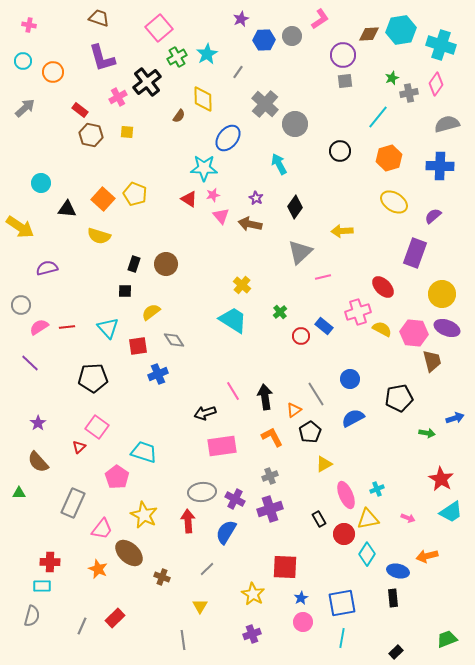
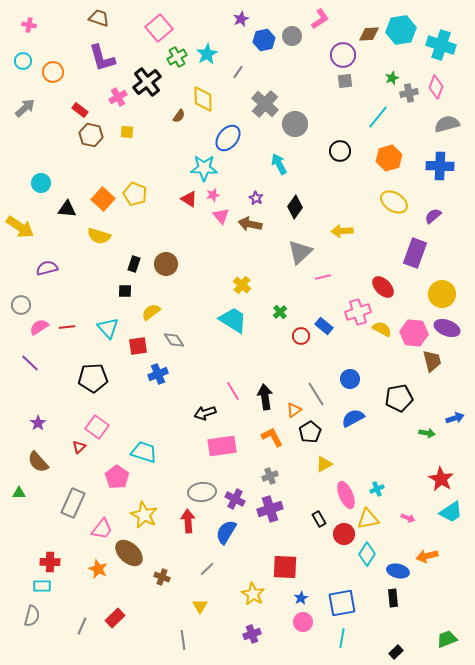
blue hexagon at (264, 40): rotated 10 degrees counterclockwise
pink diamond at (436, 84): moved 3 px down; rotated 15 degrees counterclockwise
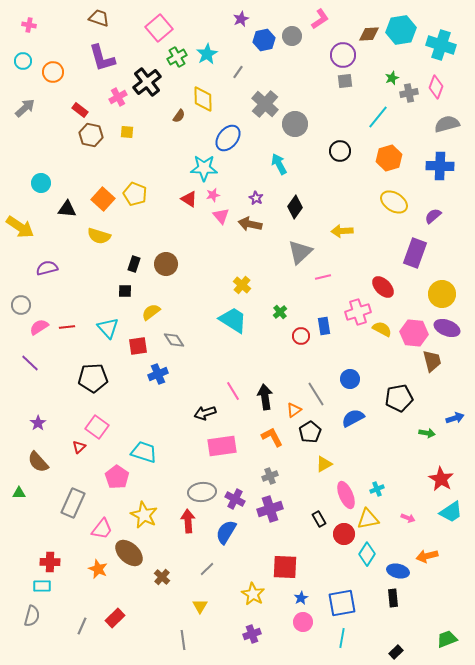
blue rectangle at (324, 326): rotated 42 degrees clockwise
brown cross at (162, 577): rotated 21 degrees clockwise
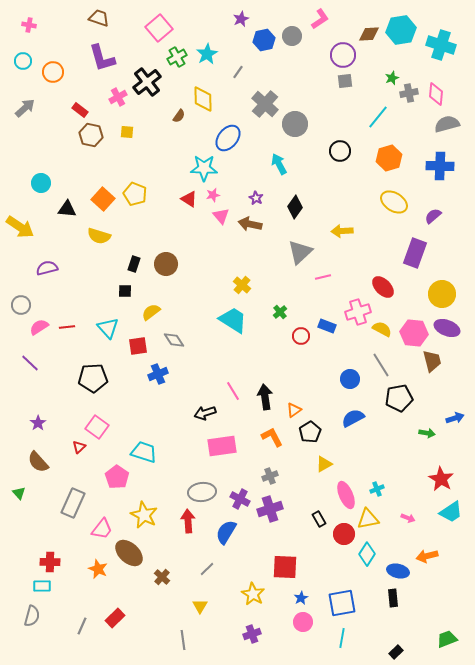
pink diamond at (436, 87): moved 7 px down; rotated 15 degrees counterclockwise
blue rectangle at (324, 326): moved 3 px right; rotated 60 degrees counterclockwise
gray line at (316, 394): moved 65 px right, 29 px up
green triangle at (19, 493): rotated 48 degrees clockwise
purple cross at (235, 499): moved 5 px right
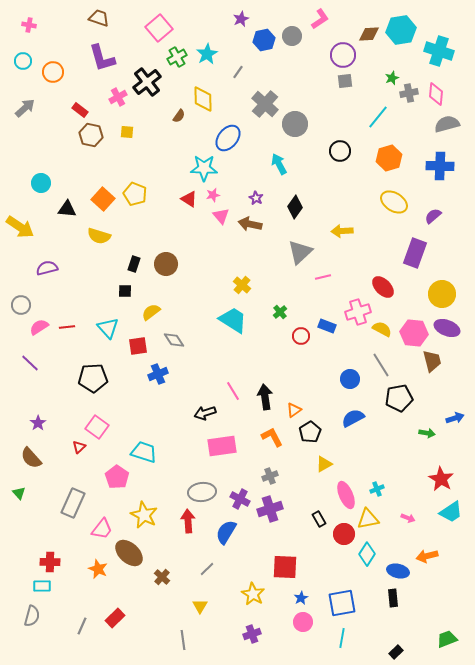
cyan cross at (441, 45): moved 2 px left, 6 px down
brown semicircle at (38, 462): moved 7 px left, 4 px up
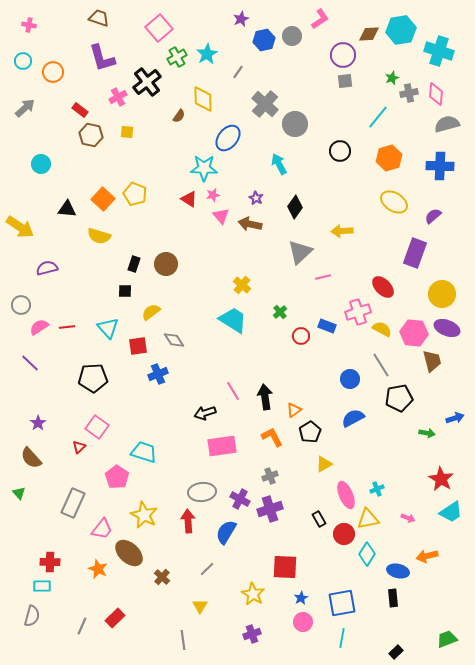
cyan circle at (41, 183): moved 19 px up
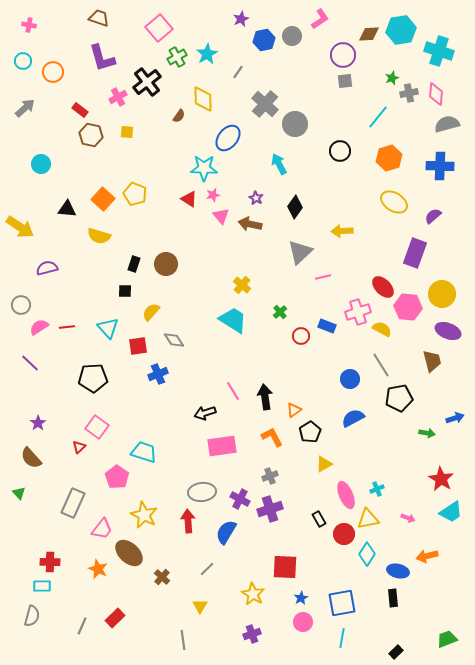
yellow semicircle at (151, 312): rotated 12 degrees counterclockwise
purple ellipse at (447, 328): moved 1 px right, 3 px down
pink hexagon at (414, 333): moved 6 px left, 26 px up
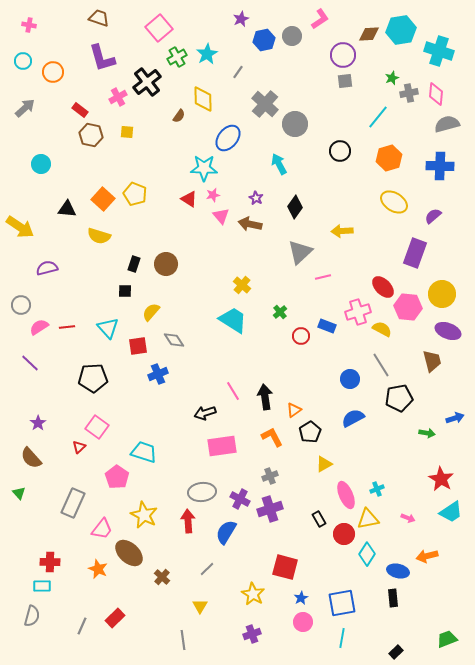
red square at (285, 567): rotated 12 degrees clockwise
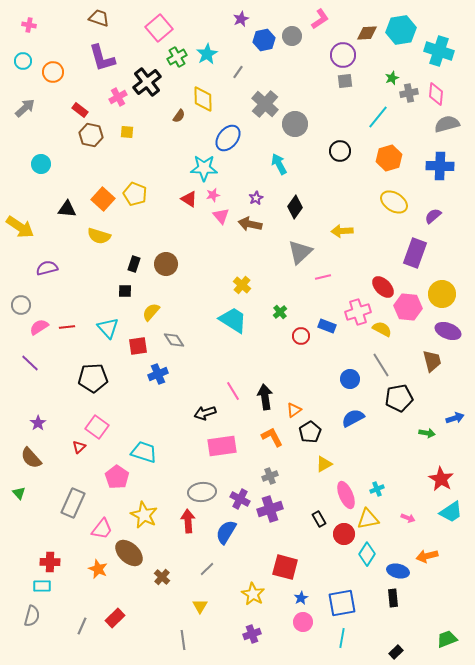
brown diamond at (369, 34): moved 2 px left, 1 px up
purple star at (256, 198): rotated 16 degrees clockwise
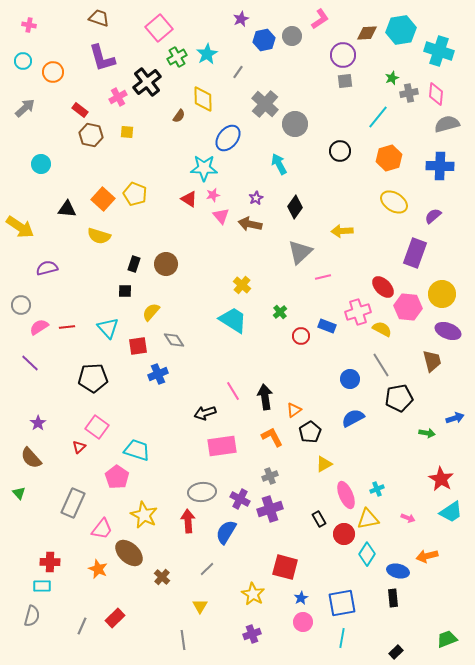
cyan trapezoid at (144, 452): moved 7 px left, 2 px up
